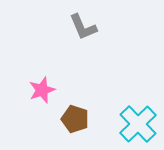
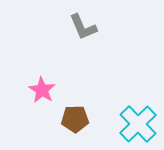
pink star: rotated 20 degrees counterclockwise
brown pentagon: rotated 20 degrees counterclockwise
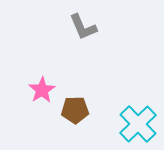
pink star: rotated 8 degrees clockwise
brown pentagon: moved 9 px up
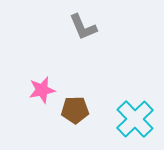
pink star: rotated 20 degrees clockwise
cyan cross: moved 3 px left, 5 px up
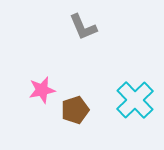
brown pentagon: rotated 16 degrees counterclockwise
cyan cross: moved 19 px up
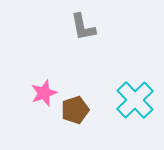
gray L-shape: rotated 12 degrees clockwise
pink star: moved 2 px right, 3 px down; rotated 8 degrees counterclockwise
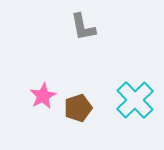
pink star: moved 1 px left, 3 px down; rotated 8 degrees counterclockwise
brown pentagon: moved 3 px right, 2 px up
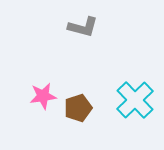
gray L-shape: rotated 64 degrees counterclockwise
pink star: rotated 20 degrees clockwise
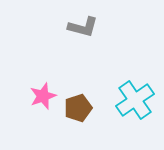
pink star: rotated 12 degrees counterclockwise
cyan cross: rotated 9 degrees clockwise
